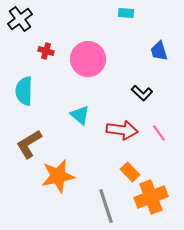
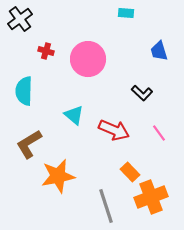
cyan triangle: moved 6 px left
red arrow: moved 8 px left; rotated 16 degrees clockwise
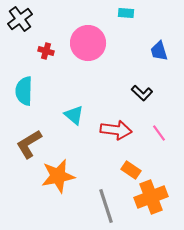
pink circle: moved 16 px up
red arrow: moved 2 px right; rotated 16 degrees counterclockwise
orange rectangle: moved 1 px right, 2 px up; rotated 12 degrees counterclockwise
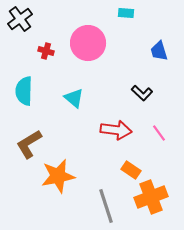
cyan triangle: moved 17 px up
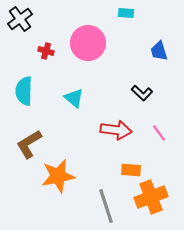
orange rectangle: rotated 30 degrees counterclockwise
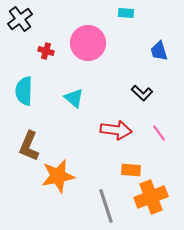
brown L-shape: moved 2 px down; rotated 36 degrees counterclockwise
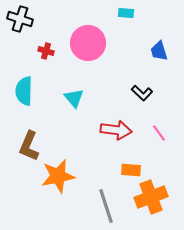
black cross: rotated 35 degrees counterclockwise
cyan triangle: rotated 10 degrees clockwise
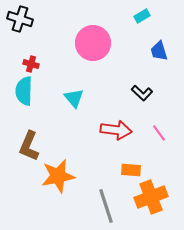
cyan rectangle: moved 16 px right, 3 px down; rotated 35 degrees counterclockwise
pink circle: moved 5 px right
red cross: moved 15 px left, 13 px down
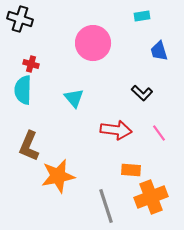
cyan rectangle: rotated 21 degrees clockwise
cyan semicircle: moved 1 px left, 1 px up
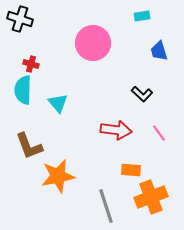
black L-shape: moved 1 px down
cyan triangle: moved 16 px left, 5 px down
brown L-shape: rotated 44 degrees counterclockwise
